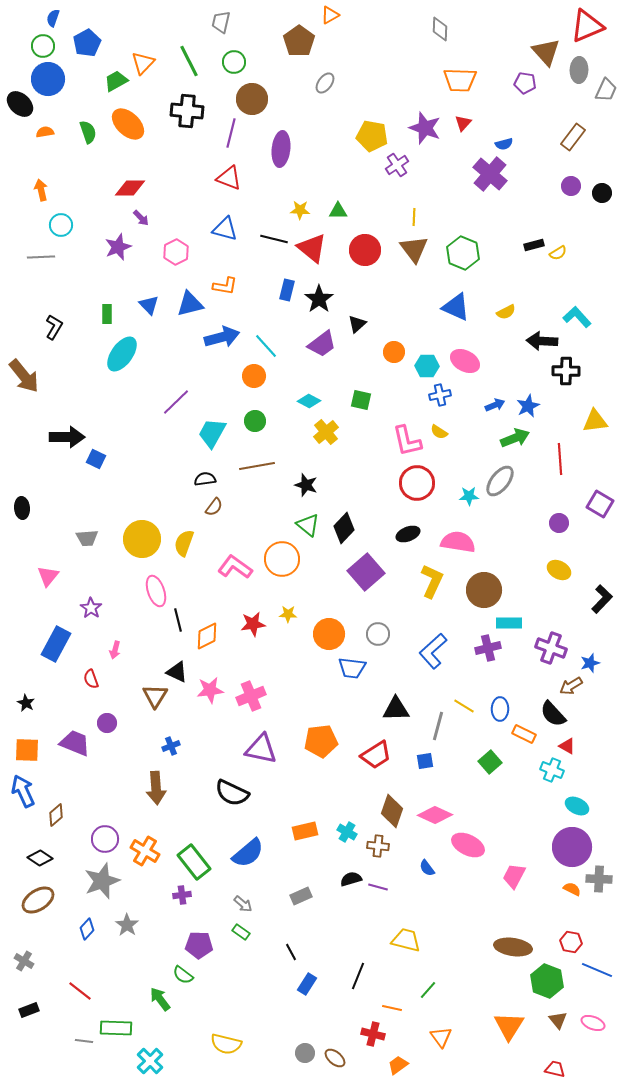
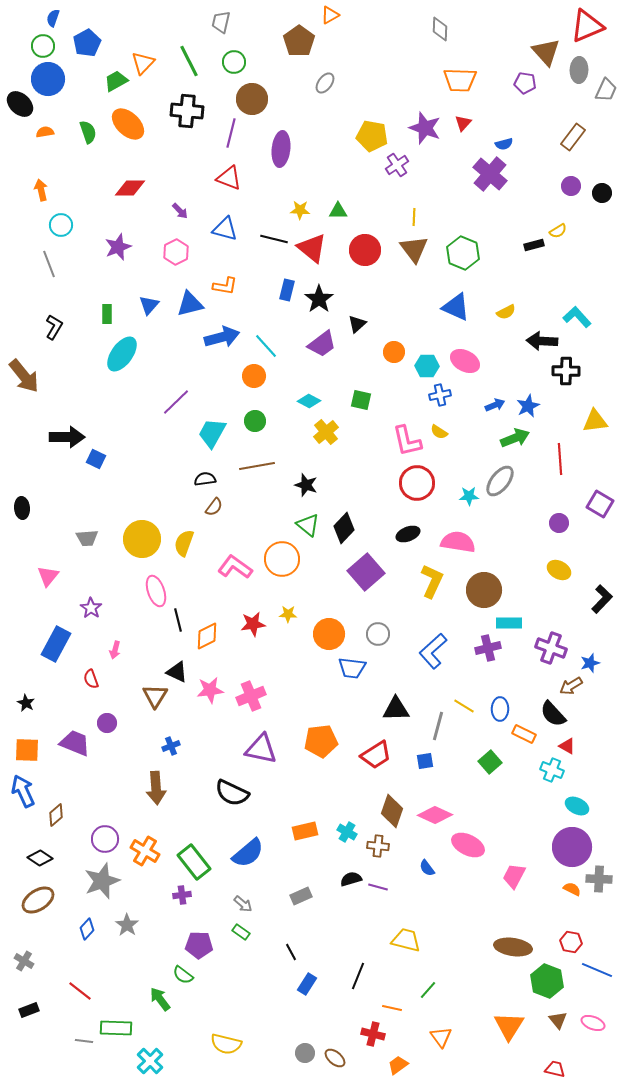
purple arrow at (141, 218): moved 39 px right, 7 px up
yellow semicircle at (558, 253): moved 22 px up
gray line at (41, 257): moved 8 px right, 7 px down; rotated 72 degrees clockwise
blue triangle at (149, 305): rotated 25 degrees clockwise
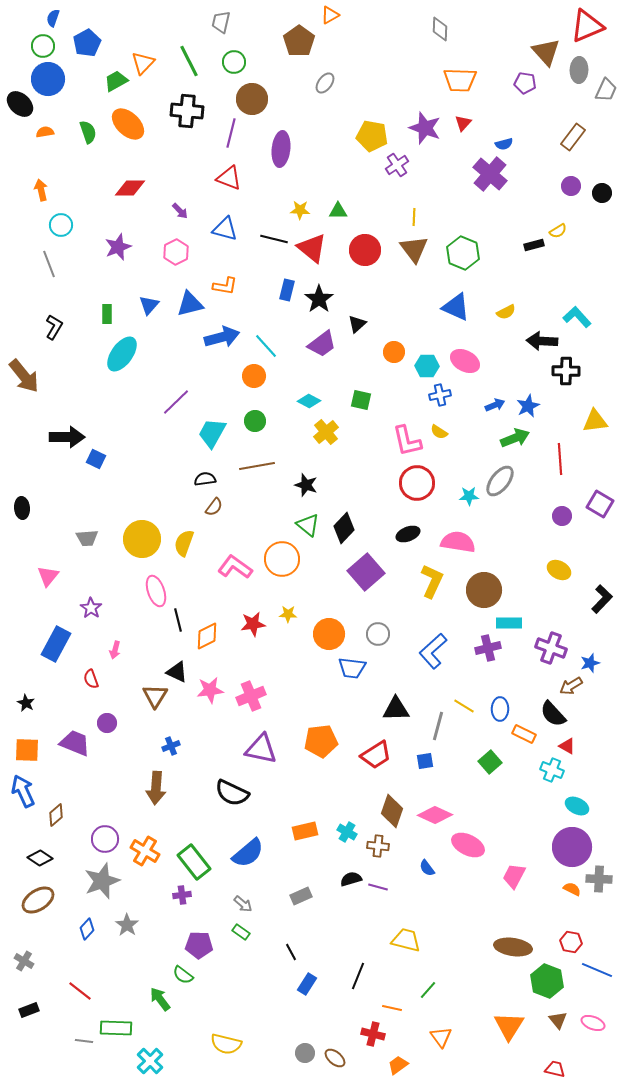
purple circle at (559, 523): moved 3 px right, 7 px up
brown arrow at (156, 788): rotated 8 degrees clockwise
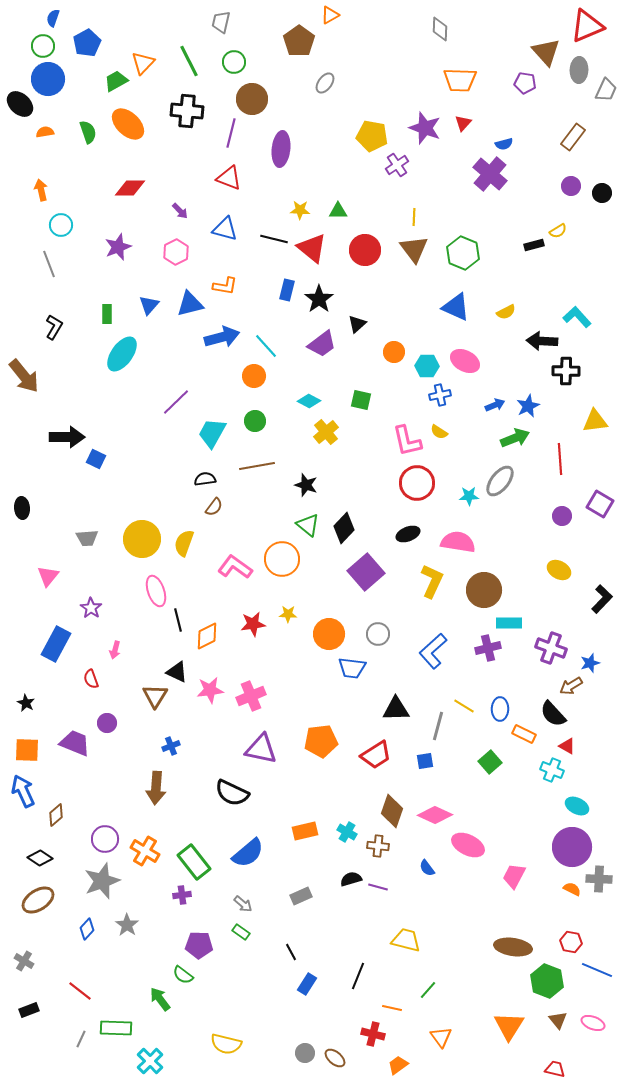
gray line at (84, 1041): moved 3 px left, 2 px up; rotated 72 degrees counterclockwise
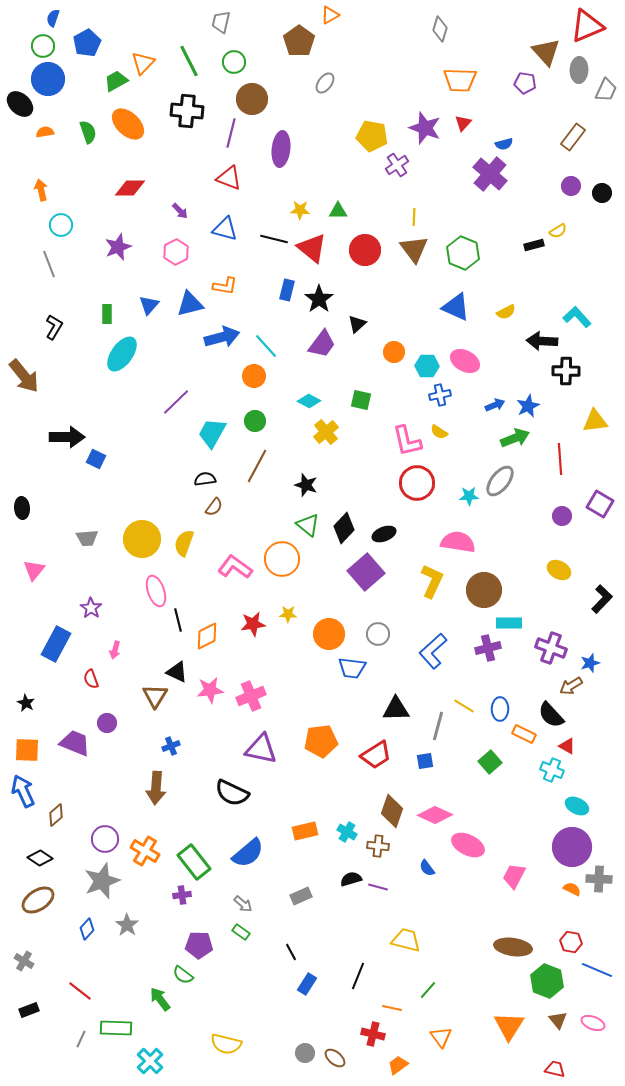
gray diamond at (440, 29): rotated 15 degrees clockwise
purple trapezoid at (322, 344): rotated 16 degrees counterclockwise
brown line at (257, 466): rotated 52 degrees counterclockwise
black ellipse at (408, 534): moved 24 px left
pink triangle at (48, 576): moved 14 px left, 6 px up
black semicircle at (553, 714): moved 2 px left, 1 px down
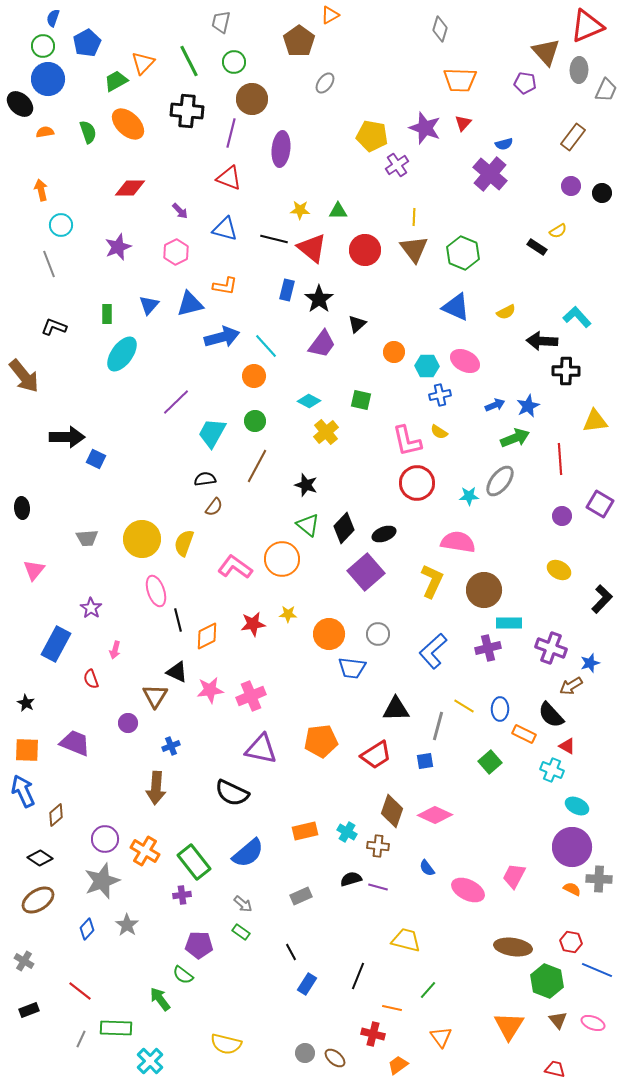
black rectangle at (534, 245): moved 3 px right, 2 px down; rotated 48 degrees clockwise
black L-shape at (54, 327): rotated 100 degrees counterclockwise
purple circle at (107, 723): moved 21 px right
pink ellipse at (468, 845): moved 45 px down
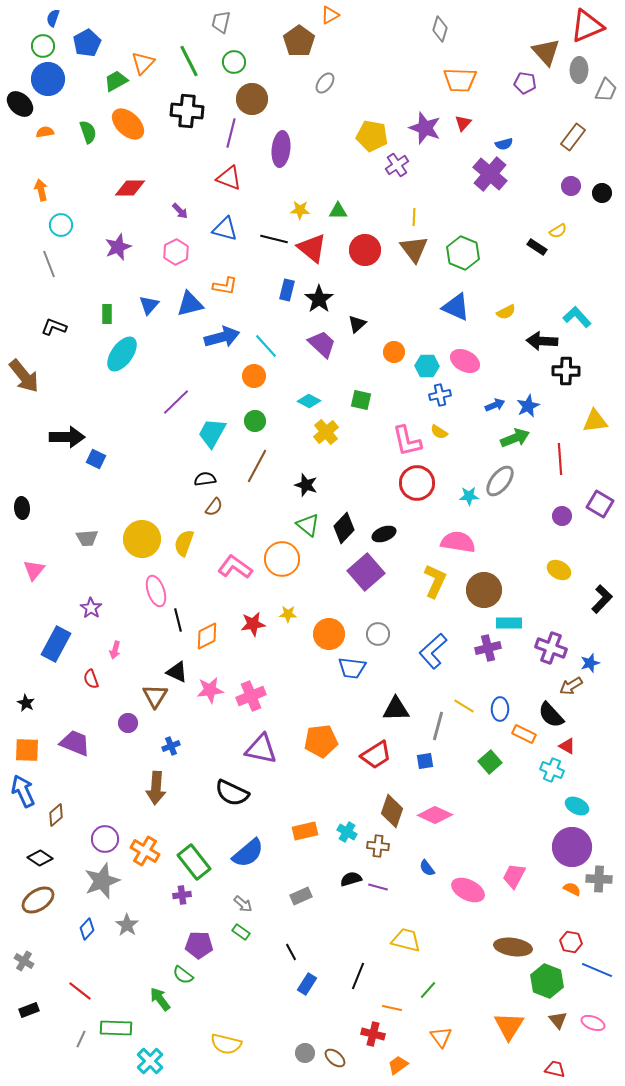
purple trapezoid at (322, 344): rotated 84 degrees counterclockwise
yellow L-shape at (432, 581): moved 3 px right
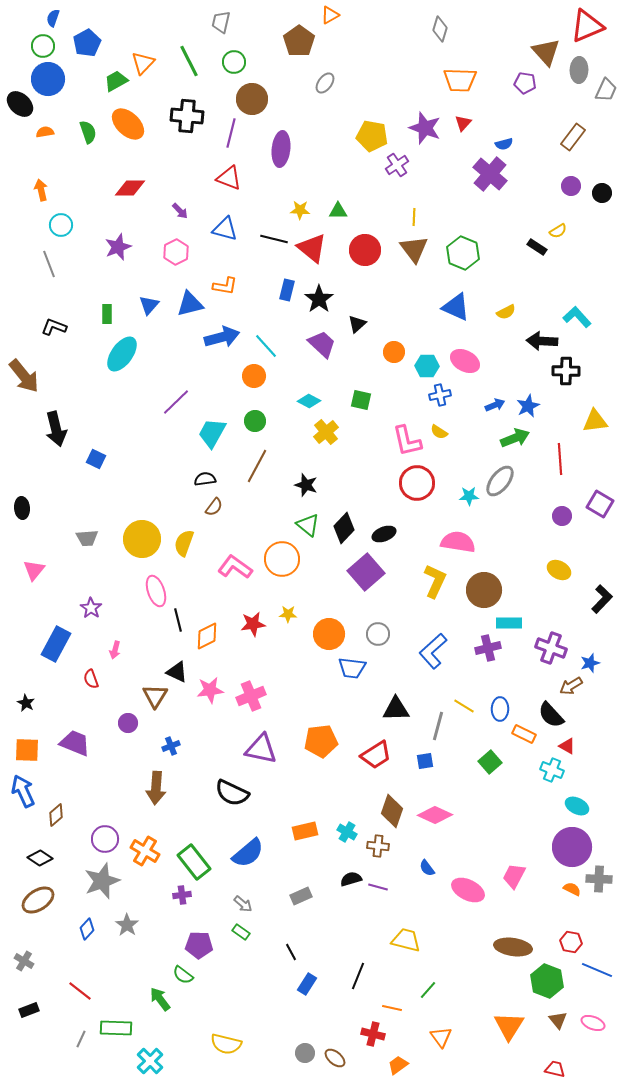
black cross at (187, 111): moved 5 px down
black arrow at (67, 437): moved 11 px left, 8 px up; rotated 76 degrees clockwise
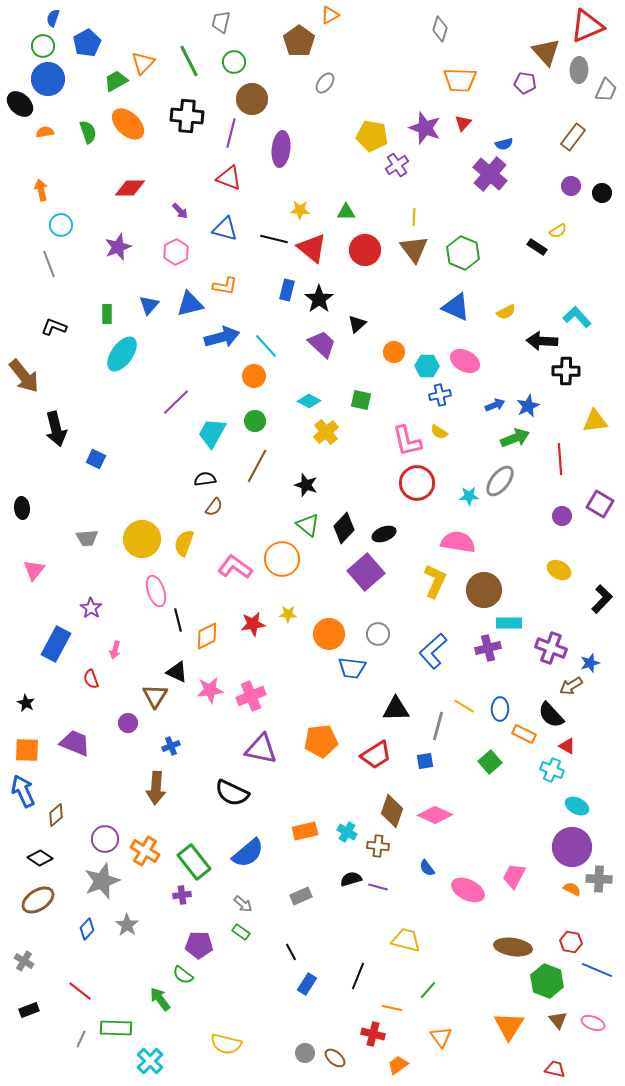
green triangle at (338, 211): moved 8 px right, 1 px down
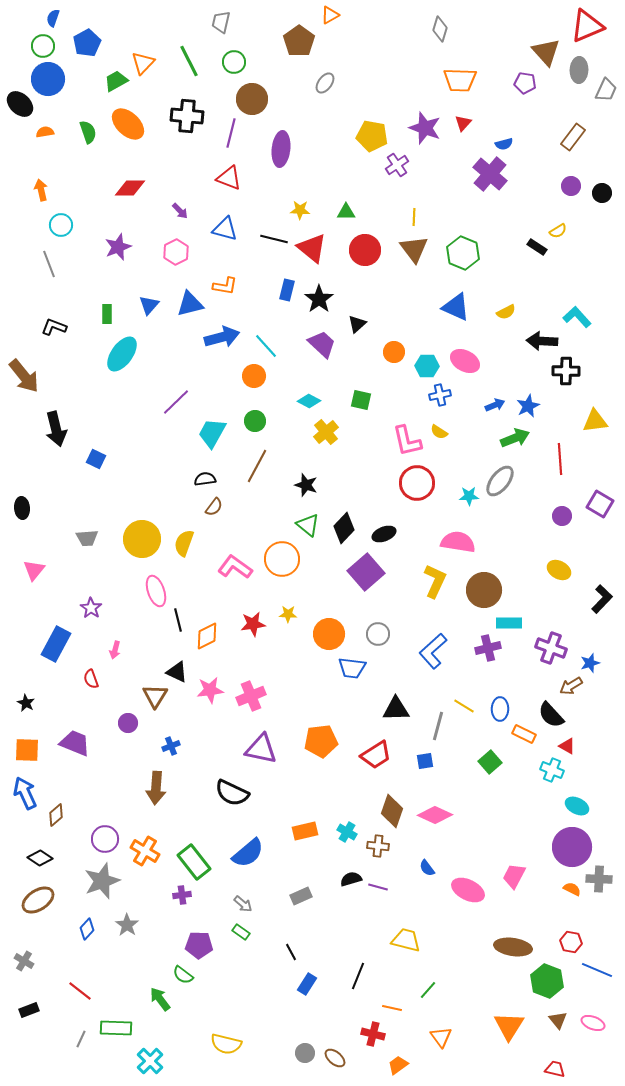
blue arrow at (23, 791): moved 2 px right, 2 px down
